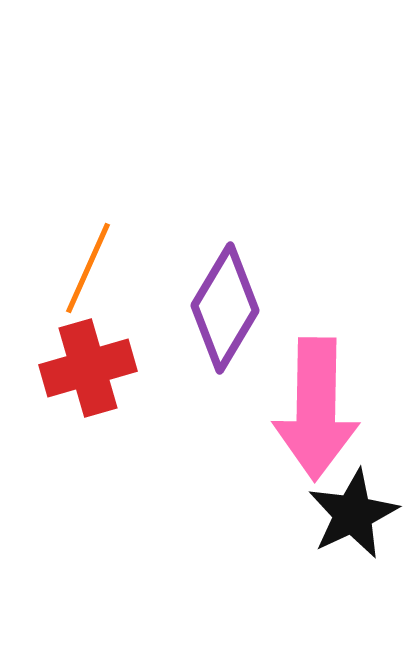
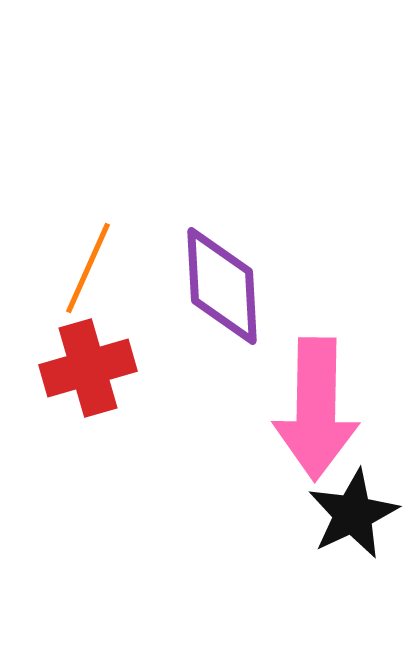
purple diamond: moved 3 px left, 22 px up; rotated 34 degrees counterclockwise
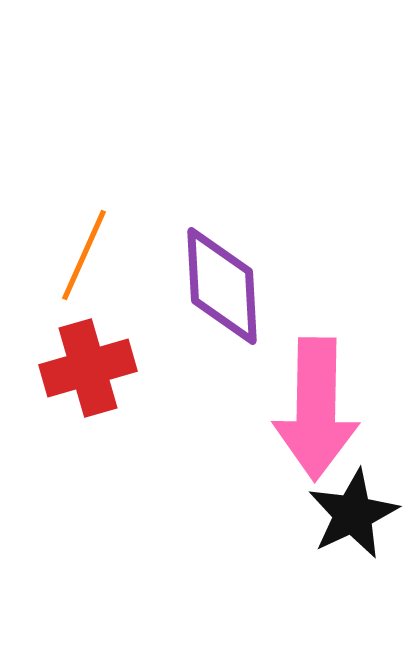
orange line: moved 4 px left, 13 px up
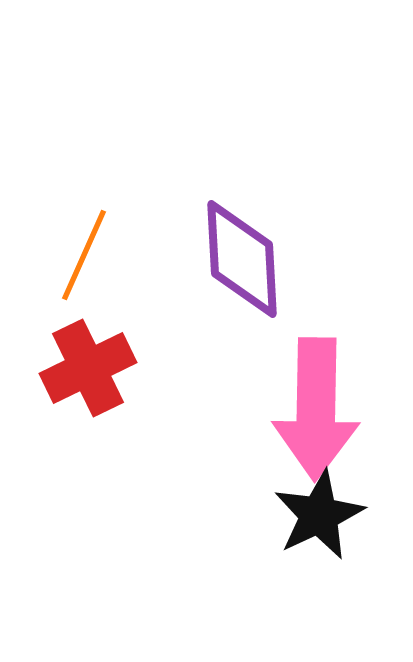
purple diamond: moved 20 px right, 27 px up
red cross: rotated 10 degrees counterclockwise
black star: moved 34 px left, 1 px down
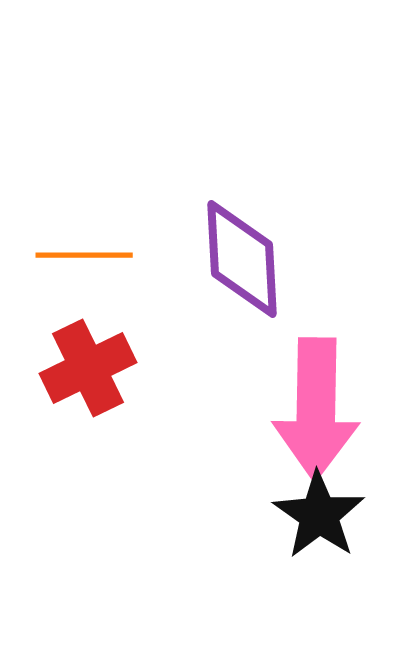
orange line: rotated 66 degrees clockwise
black star: rotated 12 degrees counterclockwise
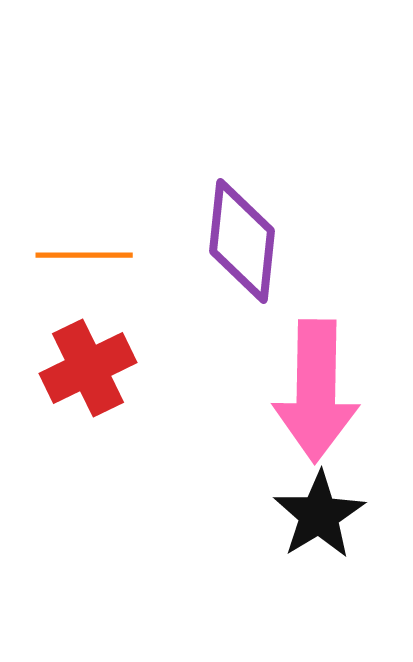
purple diamond: moved 18 px up; rotated 9 degrees clockwise
pink arrow: moved 18 px up
black star: rotated 6 degrees clockwise
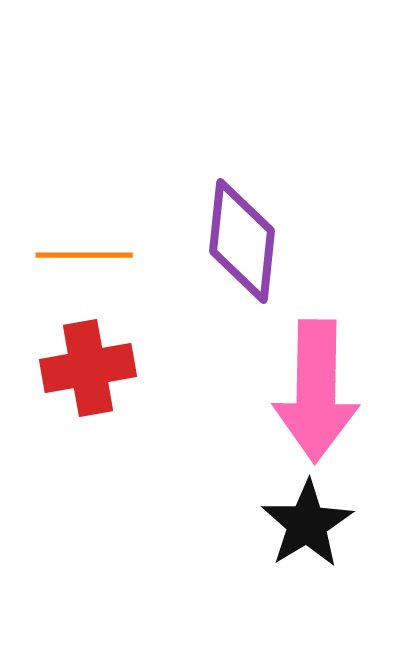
red cross: rotated 16 degrees clockwise
black star: moved 12 px left, 9 px down
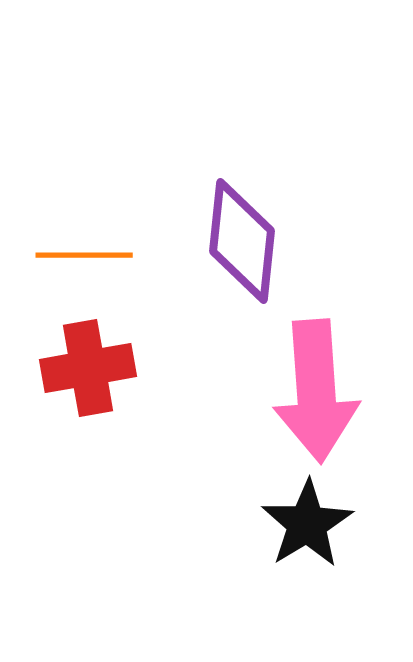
pink arrow: rotated 5 degrees counterclockwise
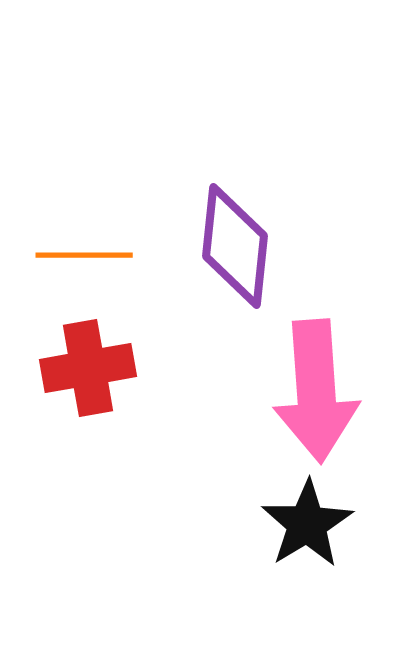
purple diamond: moved 7 px left, 5 px down
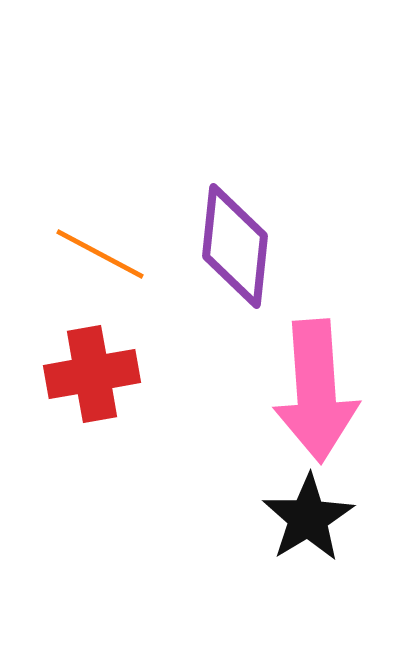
orange line: moved 16 px right, 1 px up; rotated 28 degrees clockwise
red cross: moved 4 px right, 6 px down
black star: moved 1 px right, 6 px up
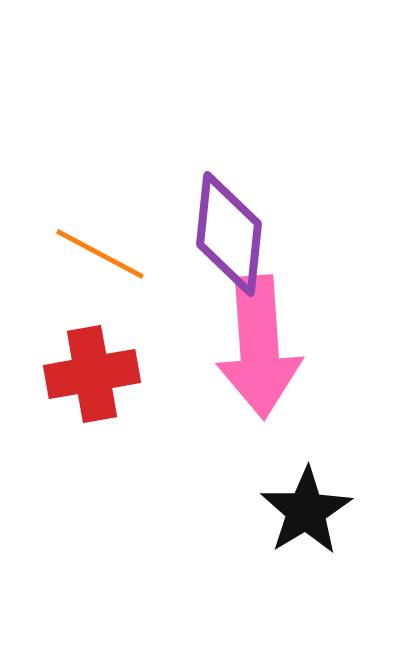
purple diamond: moved 6 px left, 12 px up
pink arrow: moved 57 px left, 44 px up
black star: moved 2 px left, 7 px up
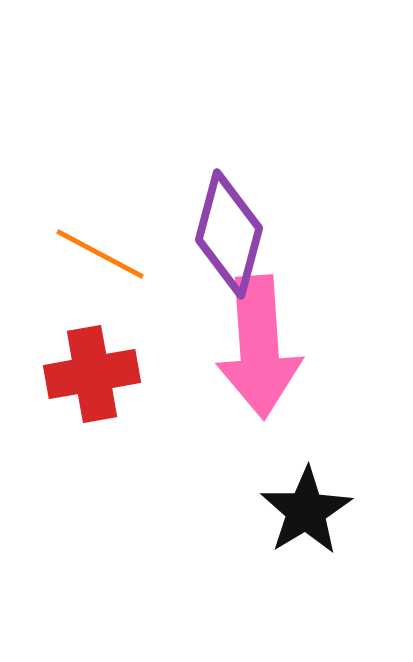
purple diamond: rotated 9 degrees clockwise
